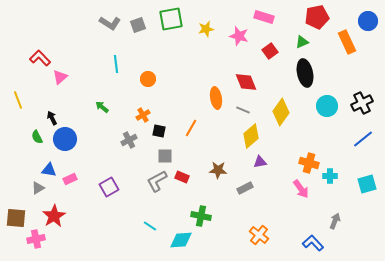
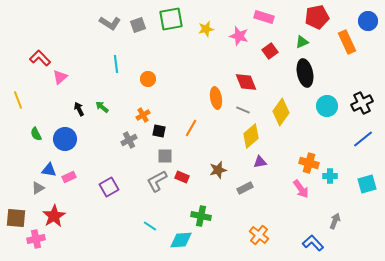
black arrow at (52, 118): moved 27 px right, 9 px up
green semicircle at (37, 137): moved 1 px left, 3 px up
brown star at (218, 170): rotated 18 degrees counterclockwise
pink rectangle at (70, 179): moved 1 px left, 2 px up
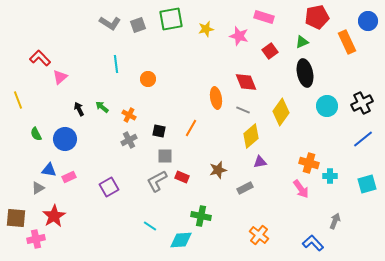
orange cross at (143, 115): moved 14 px left; rotated 32 degrees counterclockwise
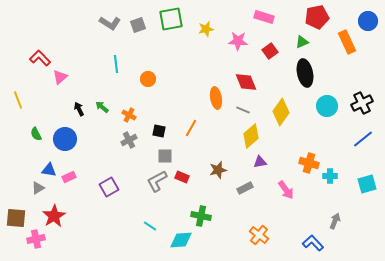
pink star at (239, 36): moved 1 px left, 5 px down; rotated 12 degrees counterclockwise
pink arrow at (301, 189): moved 15 px left, 1 px down
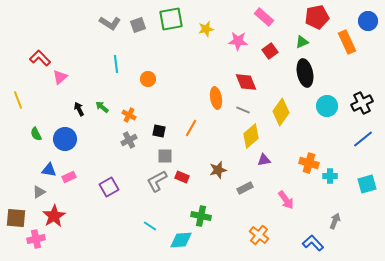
pink rectangle at (264, 17): rotated 24 degrees clockwise
purple triangle at (260, 162): moved 4 px right, 2 px up
gray triangle at (38, 188): moved 1 px right, 4 px down
pink arrow at (286, 190): moved 10 px down
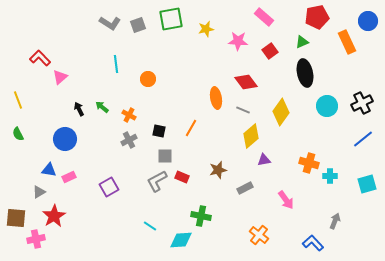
red diamond at (246, 82): rotated 15 degrees counterclockwise
green semicircle at (36, 134): moved 18 px left
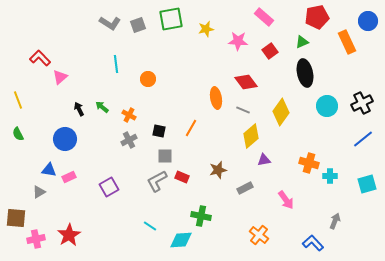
red star at (54, 216): moved 15 px right, 19 px down
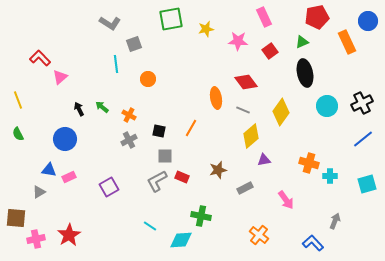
pink rectangle at (264, 17): rotated 24 degrees clockwise
gray square at (138, 25): moved 4 px left, 19 px down
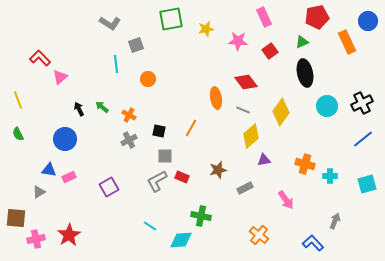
gray square at (134, 44): moved 2 px right, 1 px down
orange cross at (309, 163): moved 4 px left, 1 px down
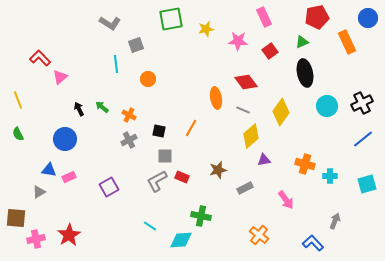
blue circle at (368, 21): moved 3 px up
